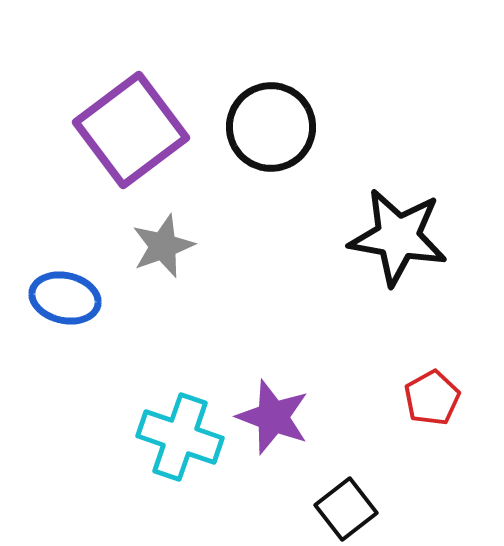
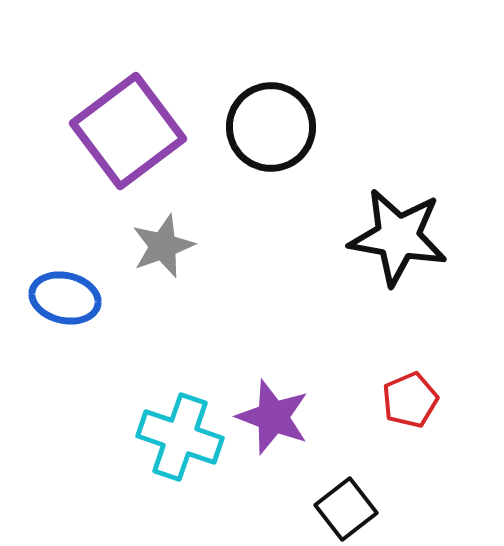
purple square: moved 3 px left, 1 px down
red pentagon: moved 22 px left, 2 px down; rotated 6 degrees clockwise
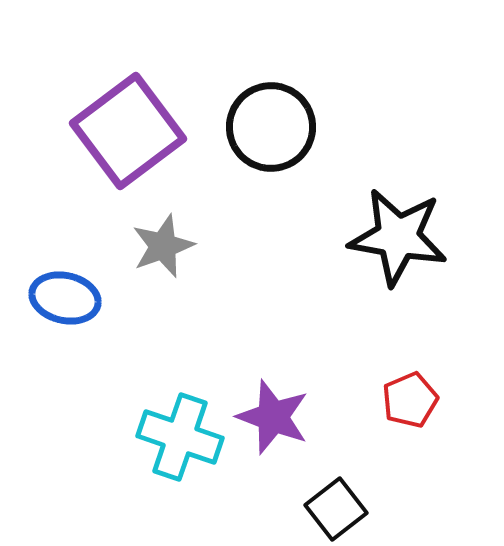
black square: moved 10 px left
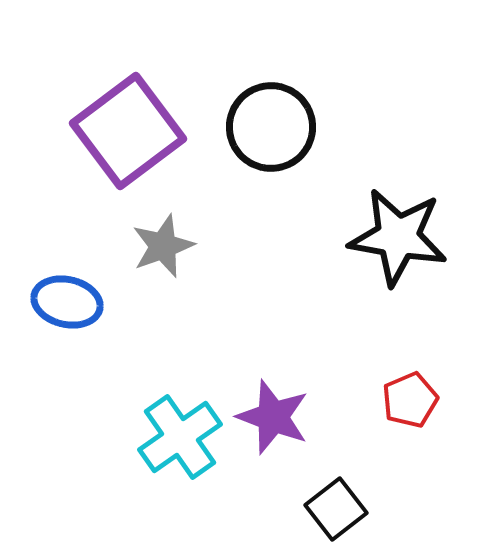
blue ellipse: moved 2 px right, 4 px down
cyan cross: rotated 36 degrees clockwise
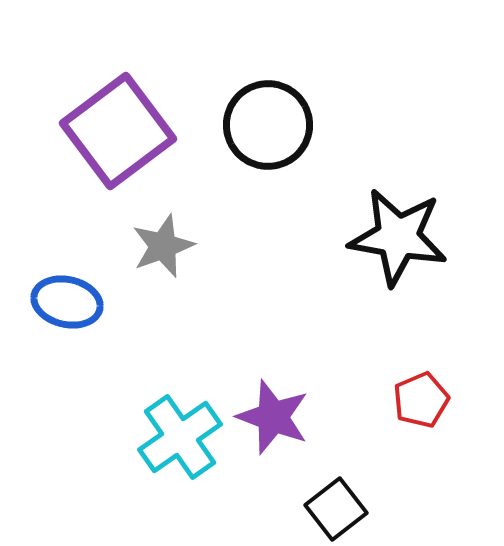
black circle: moved 3 px left, 2 px up
purple square: moved 10 px left
red pentagon: moved 11 px right
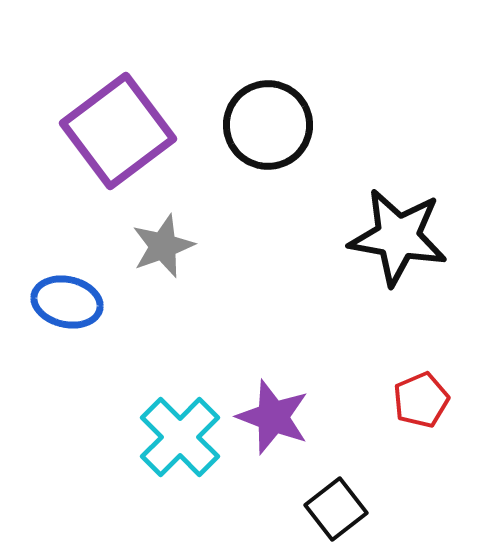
cyan cross: rotated 10 degrees counterclockwise
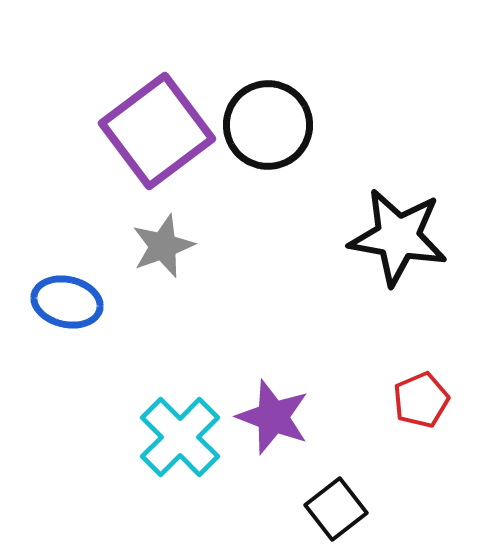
purple square: moved 39 px right
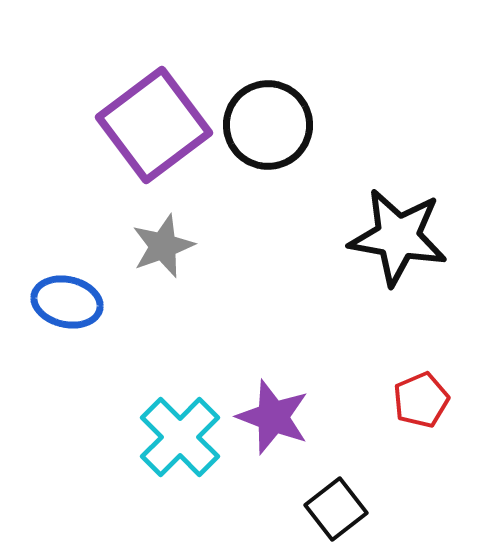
purple square: moved 3 px left, 6 px up
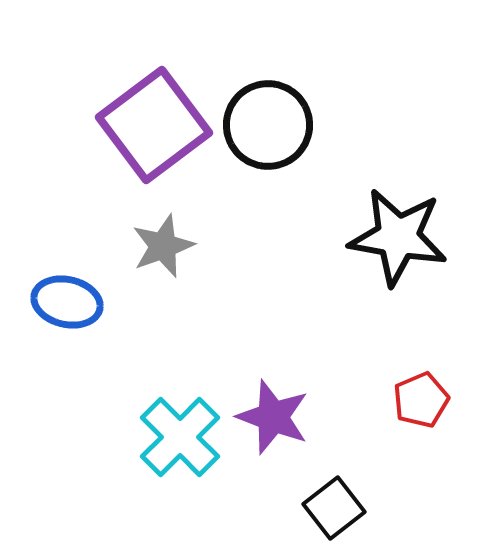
black square: moved 2 px left, 1 px up
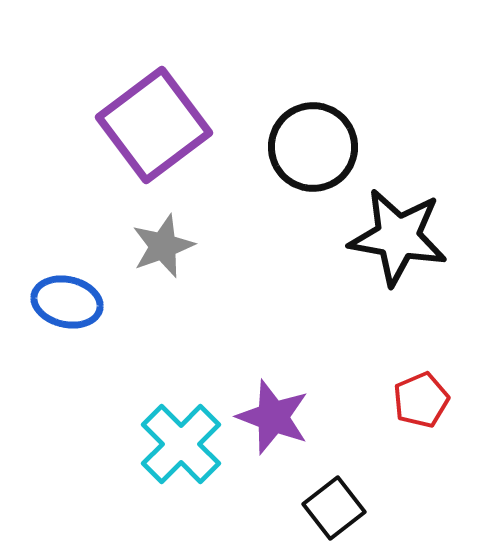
black circle: moved 45 px right, 22 px down
cyan cross: moved 1 px right, 7 px down
